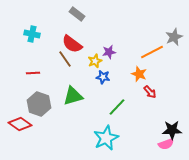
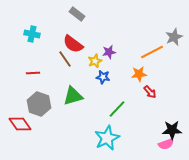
red semicircle: moved 1 px right
orange star: rotated 28 degrees counterclockwise
green line: moved 2 px down
red diamond: rotated 20 degrees clockwise
cyan star: moved 1 px right
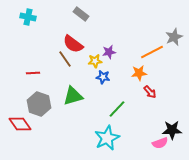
gray rectangle: moved 4 px right
cyan cross: moved 4 px left, 17 px up
yellow star: rotated 16 degrees clockwise
orange star: moved 1 px up
pink semicircle: moved 6 px left, 1 px up
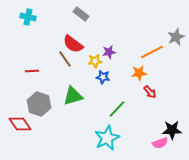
gray star: moved 2 px right
red line: moved 1 px left, 2 px up
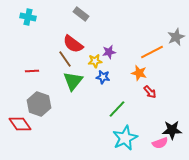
orange star: rotated 21 degrees clockwise
green triangle: moved 15 px up; rotated 35 degrees counterclockwise
cyan star: moved 18 px right
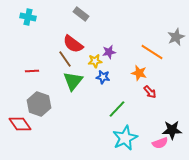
orange line: rotated 60 degrees clockwise
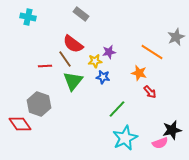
red line: moved 13 px right, 5 px up
black star: rotated 12 degrees counterclockwise
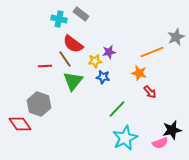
cyan cross: moved 31 px right, 2 px down
orange line: rotated 55 degrees counterclockwise
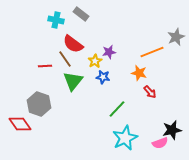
cyan cross: moved 3 px left, 1 px down
yellow star: rotated 24 degrees counterclockwise
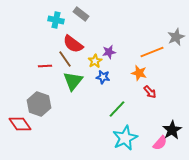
black star: rotated 18 degrees counterclockwise
pink semicircle: rotated 28 degrees counterclockwise
